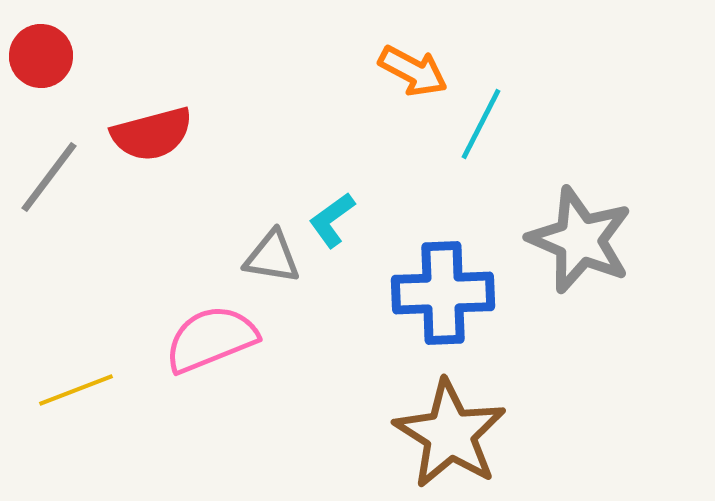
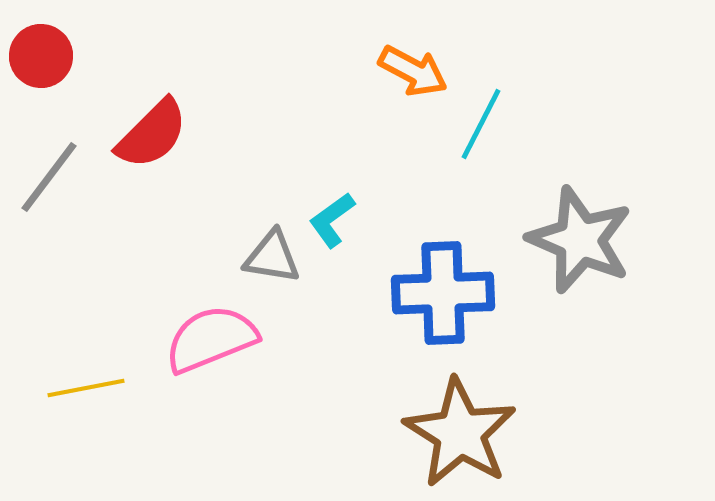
red semicircle: rotated 30 degrees counterclockwise
yellow line: moved 10 px right, 2 px up; rotated 10 degrees clockwise
brown star: moved 10 px right, 1 px up
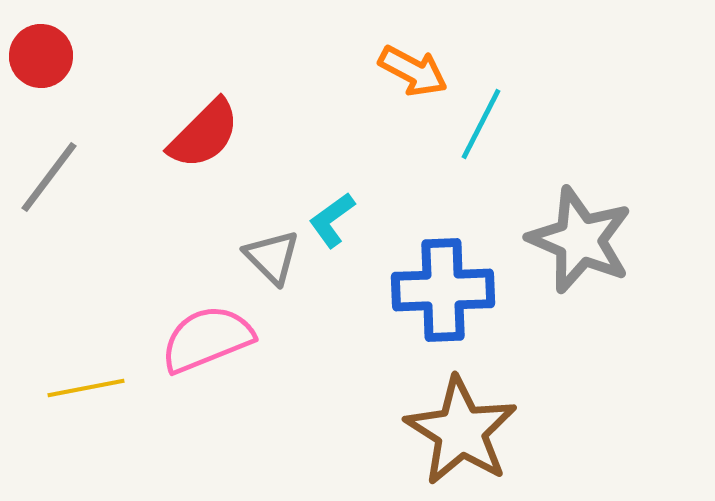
red semicircle: moved 52 px right
gray triangle: rotated 36 degrees clockwise
blue cross: moved 3 px up
pink semicircle: moved 4 px left
brown star: moved 1 px right, 2 px up
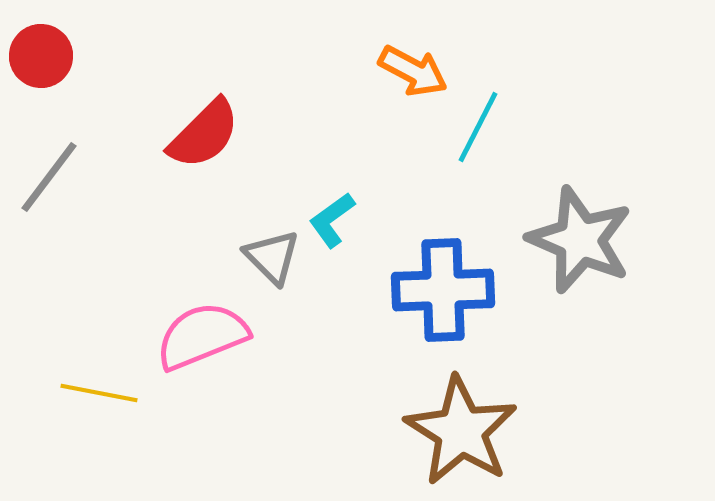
cyan line: moved 3 px left, 3 px down
pink semicircle: moved 5 px left, 3 px up
yellow line: moved 13 px right, 5 px down; rotated 22 degrees clockwise
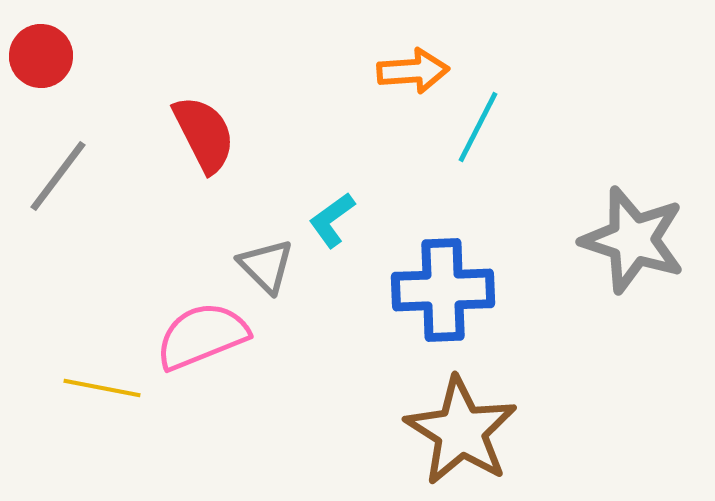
orange arrow: rotated 32 degrees counterclockwise
red semicircle: rotated 72 degrees counterclockwise
gray line: moved 9 px right, 1 px up
gray star: moved 53 px right; rotated 5 degrees counterclockwise
gray triangle: moved 6 px left, 9 px down
yellow line: moved 3 px right, 5 px up
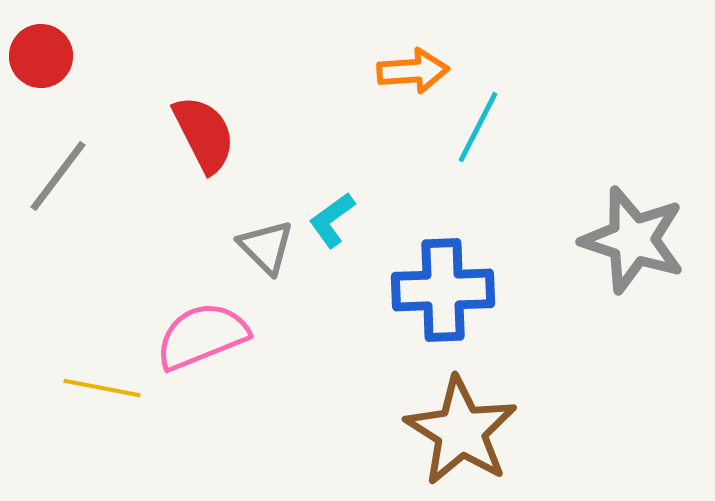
gray triangle: moved 19 px up
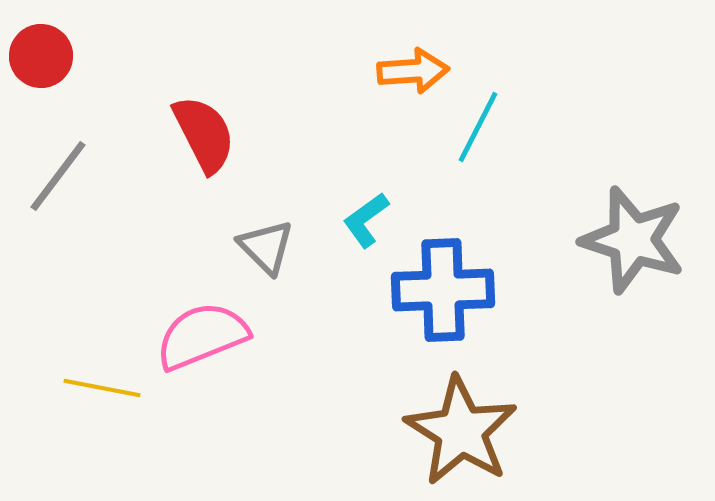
cyan L-shape: moved 34 px right
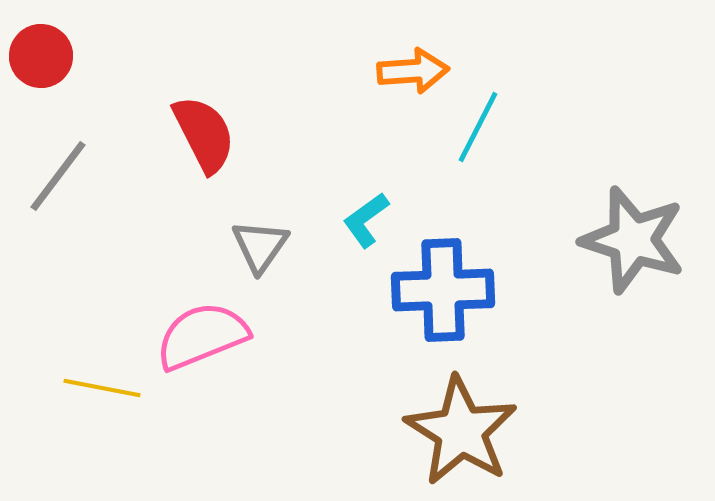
gray triangle: moved 6 px left, 1 px up; rotated 20 degrees clockwise
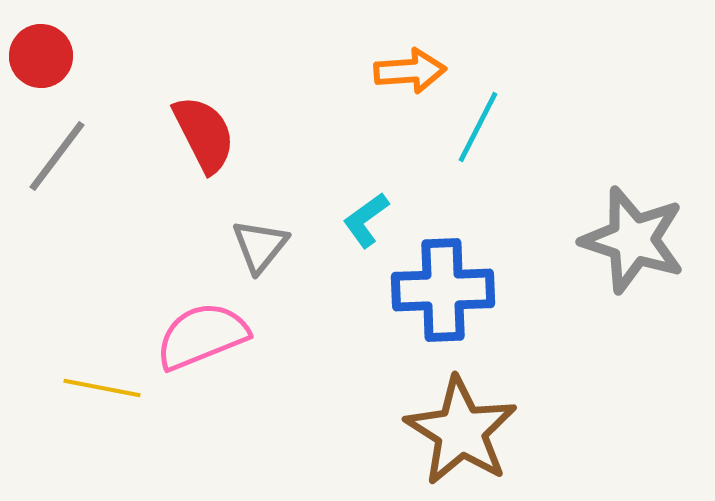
orange arrow: moved 3 px left
gray line: moved 1 px left, 20 px up
gray triangle: rotated 4 degrees clockwise
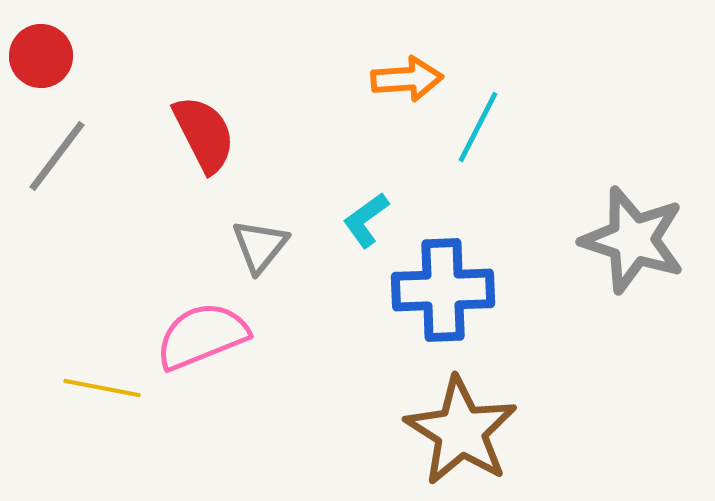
orange arrow: moved 3 px left, 8 px down
